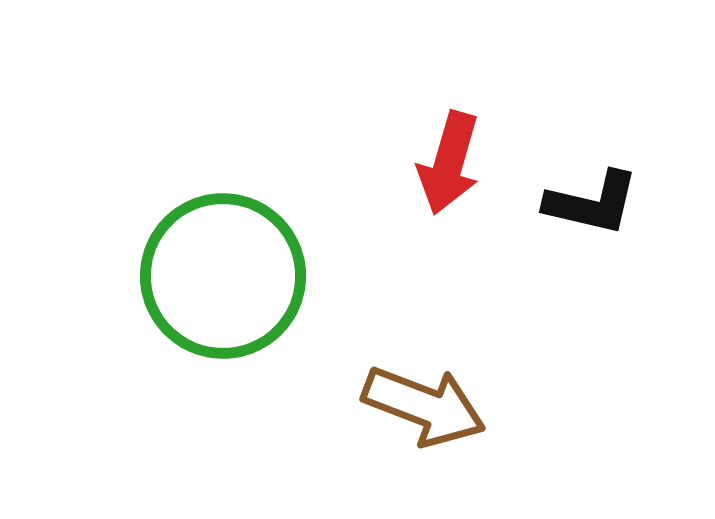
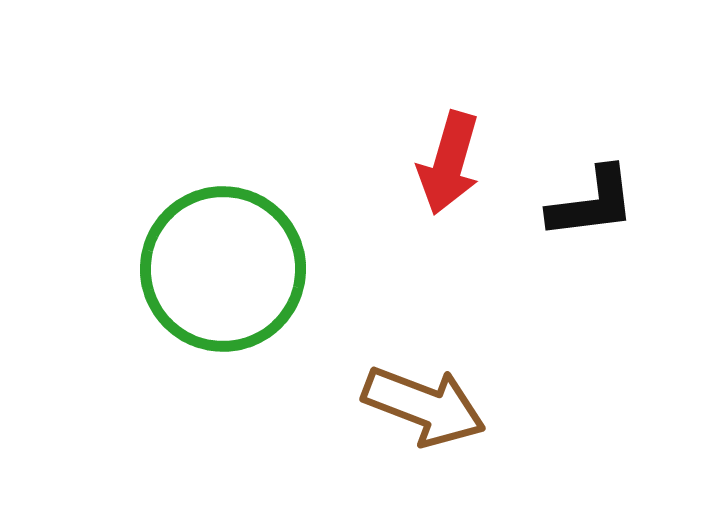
black L-shape: rotated 20 degrees counterclockwise
green circle: moved 7 px up
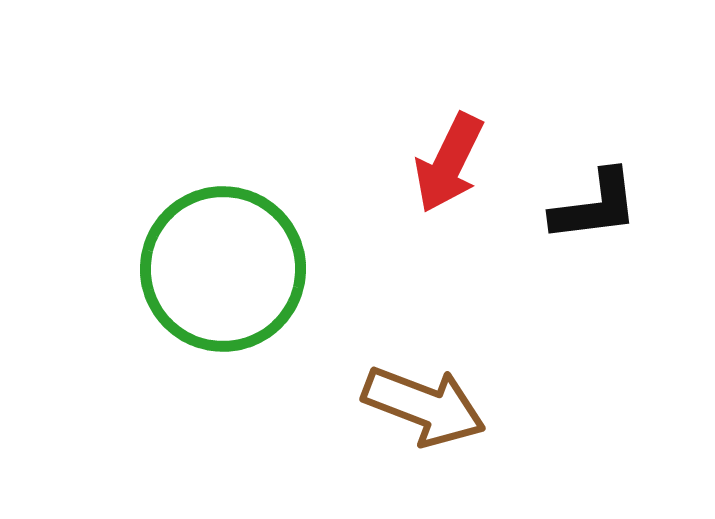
red arrow: rotated 10 degrees clockwise
black L-shape: moved 3 px right, 3 px down
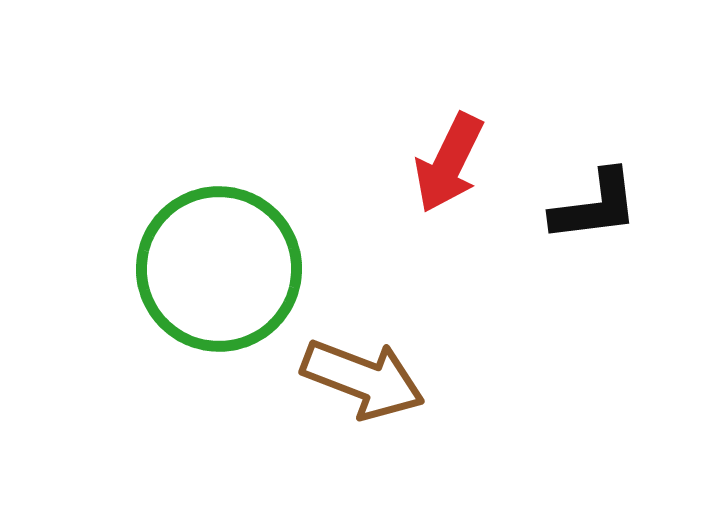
green circle: moved 4 px left
brown arrow: moved 61 px left, 27 px up
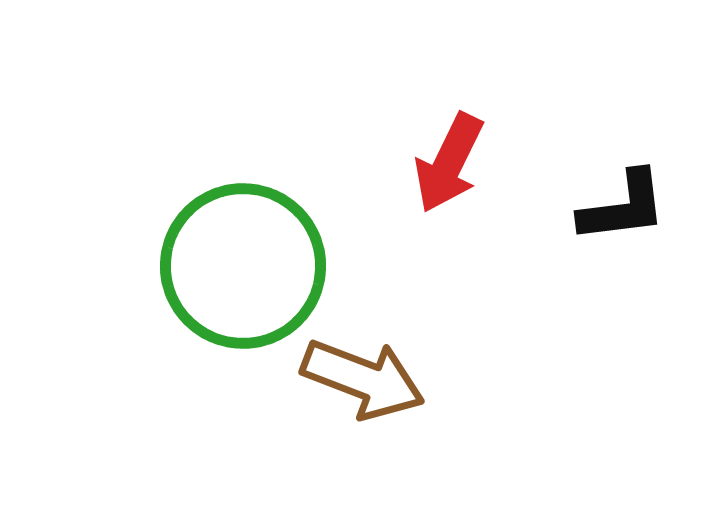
black L-shape: moved 28 px right, 1 px down
green circle: moved 24 px right, 3 px up
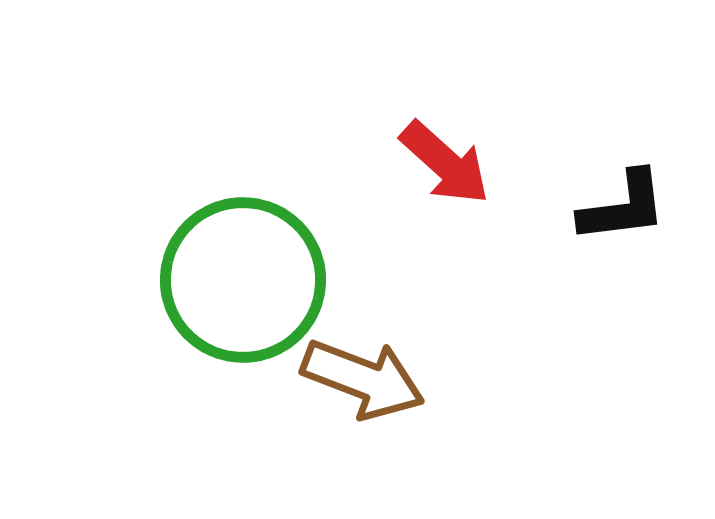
red arrow: moved 4 px left; rotated 74 degrees counterclockwise
green circle: moved 14 px down
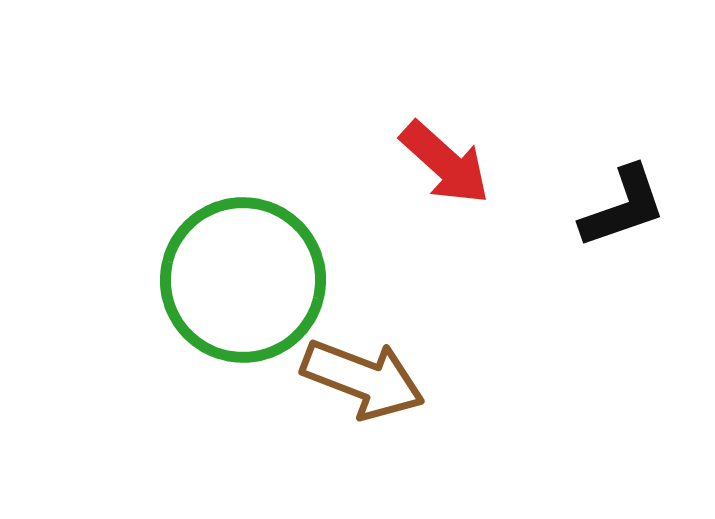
black L-shape: rotated 12 degrees counterclockwise
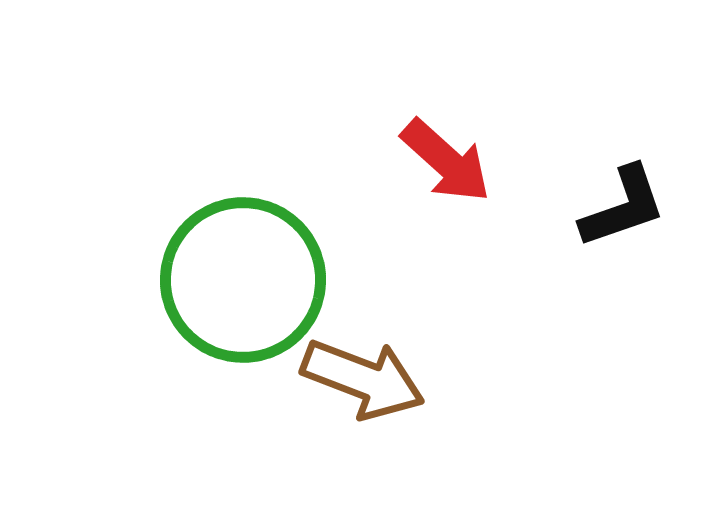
red arrow: moved 1 px right, 2 px up
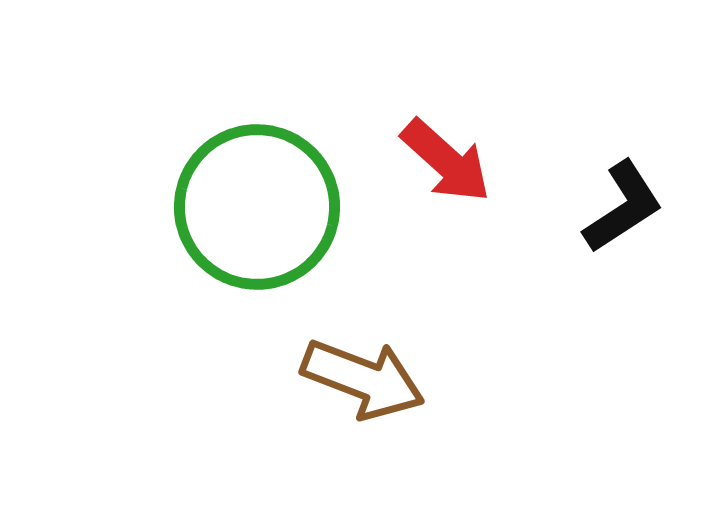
black L-shape: rotated 14 degrees counterclockwise
green circle: moved 14 px right, 73 px up
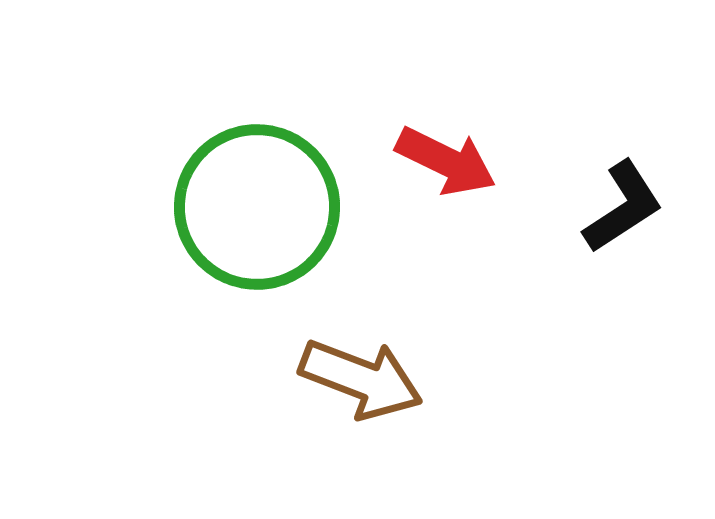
red arrow: rotated 16 degrees counterclockwise
brown arrow: moved 2 px left
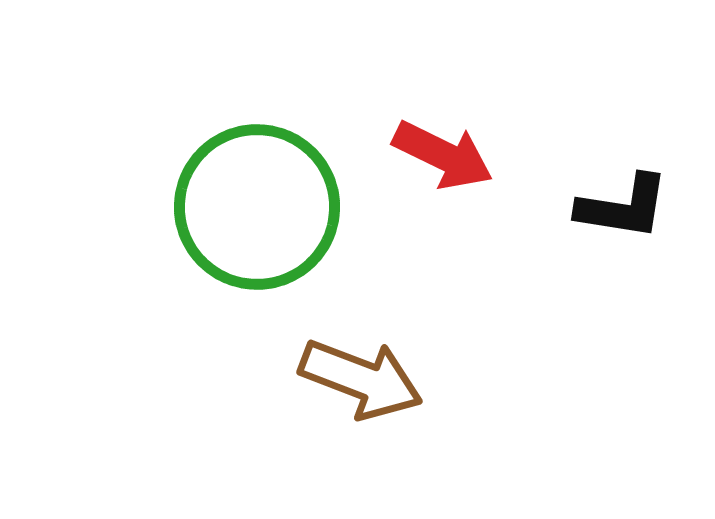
red arrow: moved 3 px left, 6 px up
black L-shape: rotated 42 degrees clockwise
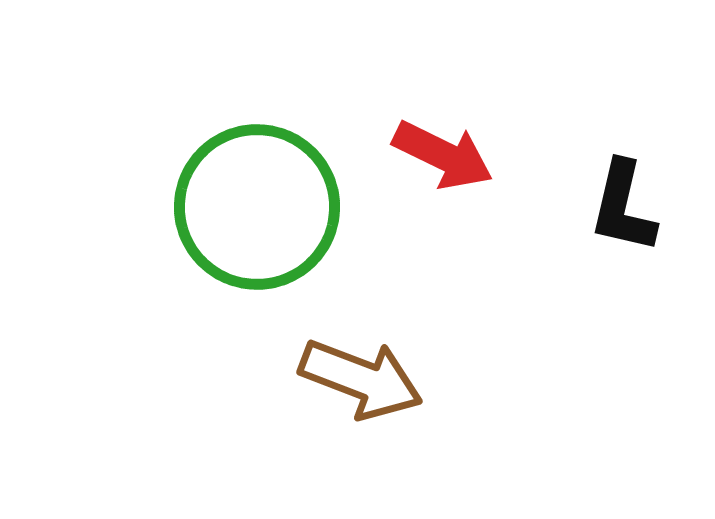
black L-shape: rotated 94 degrees clockwise
